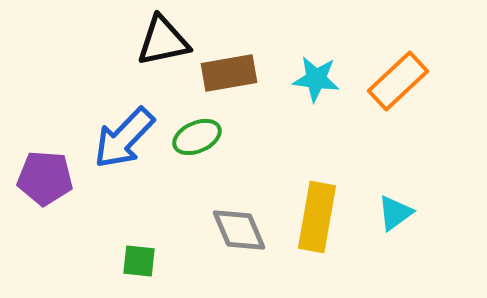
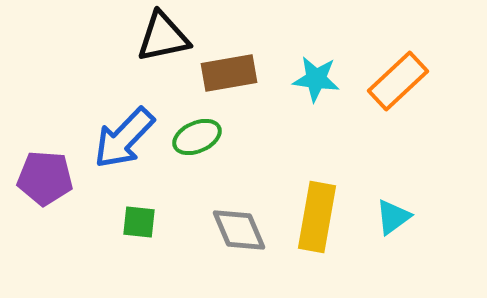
black triangle: moved 4 px up
cyan triangle: moved 2 px left, 4 px down
green square: moved 39 px up
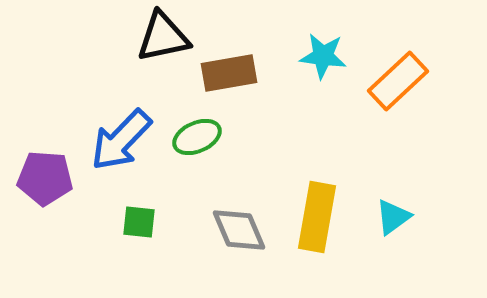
cyan star: moved 7 px right, 23 px up
blue arrow: moved 3 px left, 2 px down
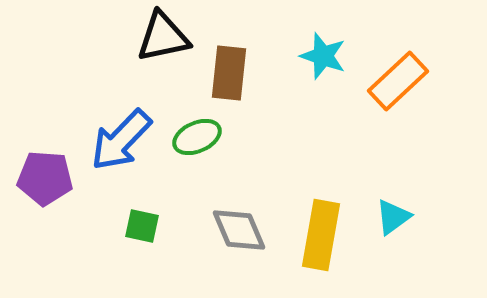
cyan star: rotated 12 degrees clockwise
brown rectangle: rotated 74 degrees counterclockwise
yellow rectangle: moved 4 px right, 18 px down
green square: moved 3 px right, 4 px down; rotated 6 degrees clockwise
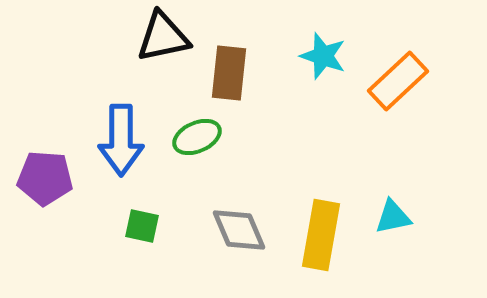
blue arrow: rotated 44 degrees counterclockwise
cyan triangle: rotated 24 degrees clockwise
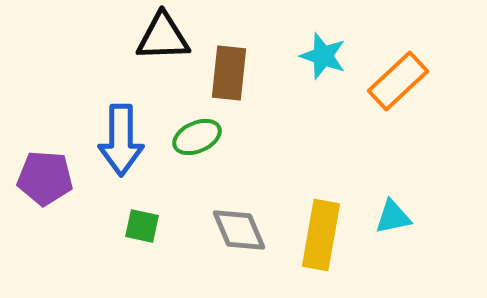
black triangle: rotated 10 degrees clockwise
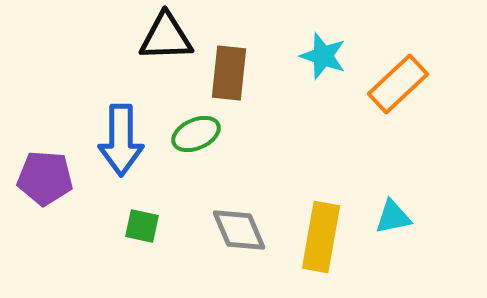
black triangle: moved 3 px right
orange rectangle: moved 3 px down
green ellipse: moved 1 px left, 3 px up
yellow rectangle: moved 2 px down
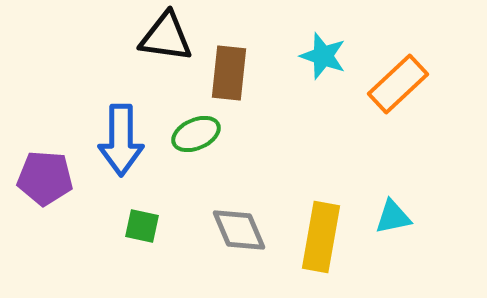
black triangle: rotated 10 degrees clockwise
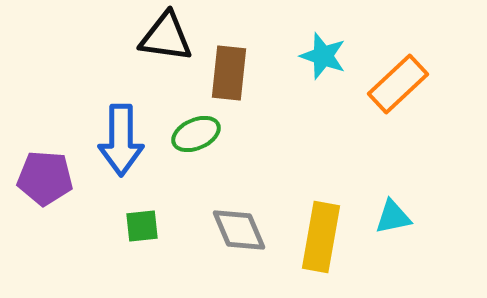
green square: rotated 18 degrees counterclockwise
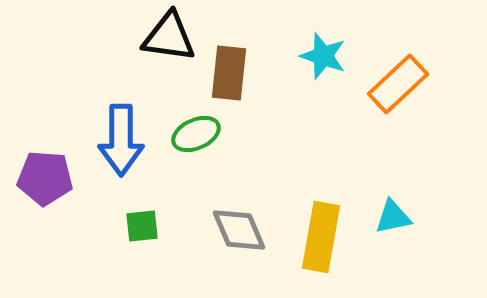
black triangle: moved 3 px right
